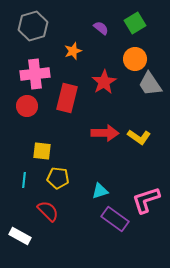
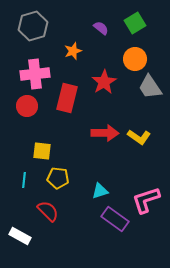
gray trapezoid: moved 3 px down
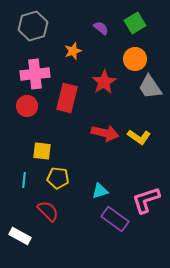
red arrow: rotated 12 degrees clockwise
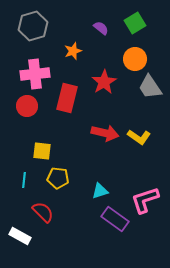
pink L-shape: moved 1 px left
red semicircle: moved 5 px left, 1 px down
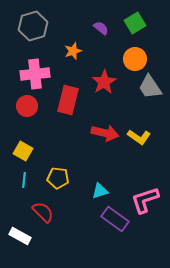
red rectangle: moved 1 px right, 2 px down
yellow square: moved 19 px left; rotated 24 degrees clockwise
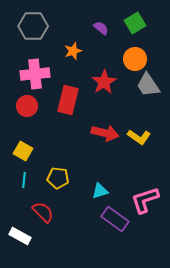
gray hexagon: rotated 16 degrees clockwise
gray trapezoid: moved 2 px left, 2 px up
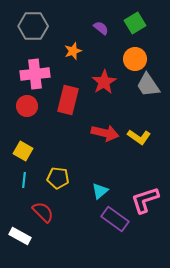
cyan triangle: rotated 24 degrees counterclockwise
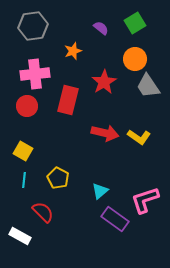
gray hexagon: rotated 8 degrees counterclockwise
gray trapezoid: moved 1 px down
yellow pentagon: rotated 20 degrees clockwise
